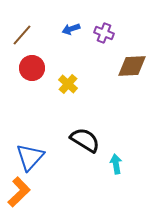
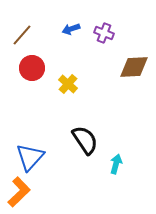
brown diamond: moved 2 px right, 1 px down
black semicircle: rotated 24 degrees clockwise
cyan arrow: rotated 24 degrees clockwise
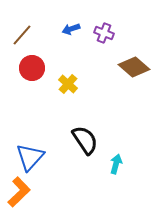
brown diamond: rotated 44 degrees clockwise
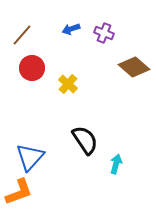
orange L-shape: rotated 24 degrees clockwise
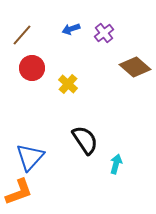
purple cross: rotated 30 degrees clockwise
brown diamond: moved 1 px right
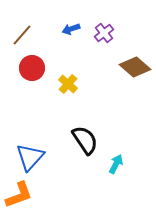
cyan arrow: rotated 12 degrees clockwise
orange L-shape: moved 3 px down
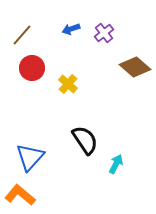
orange L-shape: moved 1 px right; rotated 120 degrees counterclockwise
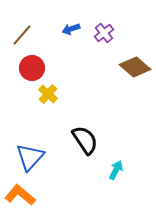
yellow cross: moved 20 px left, 10 px down
cyan arrow: moved 6 px down
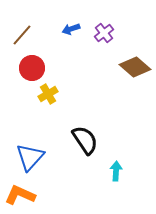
yellow cross: rotated 18 degrees clockwise
cyan arrow: moved 1 px down; rotated 24 degrees counterclockwise
orange L-shape: rotated 16 degrees counterclockwise
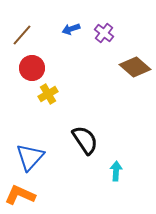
purple cross: rotated 12 degrees counterclockwise
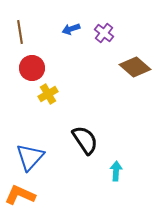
brown line: moved 2 px left, 3 px up; rotated 50 degrees counterclockwise
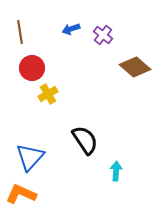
purple cross: moved 1 px left, 2 px down
orange L-shape: moved 1 px right, 1 px up
